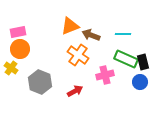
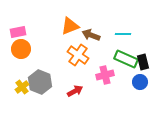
orange circle: moved 1 px right
yellow cross: moved 11 px right, 19 px down; rotated 16 degrees clockwise
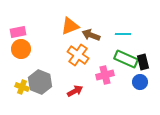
yellow cross: rotated 32 degrees counterclockwise
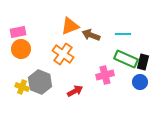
orange cross: moved 15 px left, 1 px up
black rectangle: rotated 28 degrees clockwise
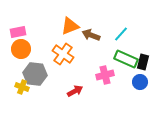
cyan line: moved 2 px left; rotated 49 degrees counterclockwise
gray hexagon: moved 5 px left, 8 px up; rotated 15 degrees counterclockwise
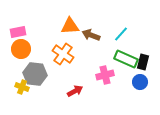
orange triangle: rotated 18 degrees clockwise
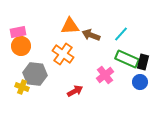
orange circle: moved 3 px up
green rectangle: moved 1 px right
pink cross: rotated 24 degrees counterclockwise
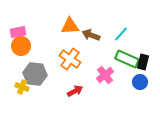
orange cross: moved 7 px right, 5 px down
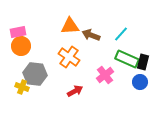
orange cross: moved 1 px left, 2 px up
